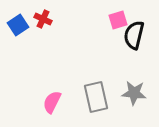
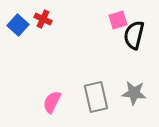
blue square: rotated 15 degrees counterclockwise
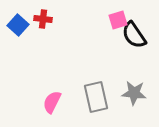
red cross: rotated 18 degrees counterclockwise
black semicircle: rotated 48 degrees counterclockwise
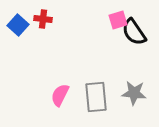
black semicircle: moved 3 px up
gray rectangle: rotated 8 degrees clockwise
pink semicircle: moved 8 px right, 7 px up
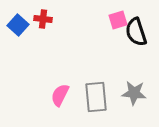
black semicircle: moved 2 px right; rotated 16 degrees clockwise
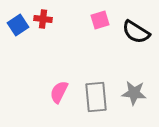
pink square: moved 18 px left
blue square: rotated 15 degrees clockwise
black semicircle: rotated 40 degrees counterclockwise
pink semicircle: moved 1 px left, 3 px up
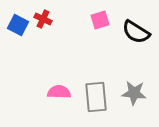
red cross: rotated 18 degrees clockwise
blue square: rotated 30 degrees counterclockwise
pink semicircle: rotated 65 degrees clockwise
